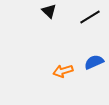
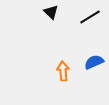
black triangle: moved 2 px right, 1 px down
orange arrow: rotated 102 degrees clockwise
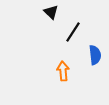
black line: moved 17 px left, 15 px down; rotated 25 degrees counterclockwise
blue semicircle: moved 1 px right, 7 px up; rotated 108 degrees clockwise
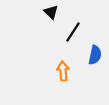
blue semicircle: rotated 18 degrees clockwise
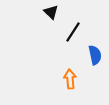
blue semicircle: rotated 24 degrees counterclockwise
orange arrow: moved 7 px right, 8 px down
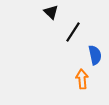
orange arrow: moved 12 px right
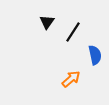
black triangle: moved 4 px left, 10 px down; rotated 21 degrees clockwise
orange arrow: moved 11 px left; rotated 54 degrees clockwise
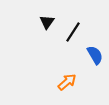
blue semicircle: rotated 18 degrees counterclockwise
orange arrow: moved 4 px left, 3 px down
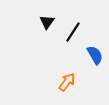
orange arrow: rotated 12 degrees counterclockwise
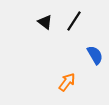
black triangle: moved 2 px left; rotated 28 degrees counterclockwise
black line: moved 1 px right, 11 px up
